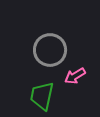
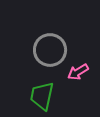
pink arrow: moved 3 px right, 4 px up
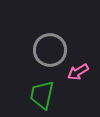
green trapezoid: moved 1 px up
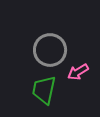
green trapezoid: moved 2 px right, 5 px up
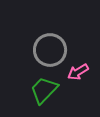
green trapezoid: rotated 32 degrees clockwise
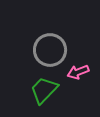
pink arrow: rotated 10 degrees clockwise
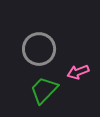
gray circle: moved 11 px left, 1 px up
